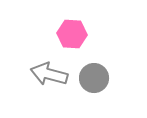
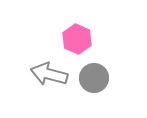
pink hexagon: moved 5 px right, 5 px down; rotated 20 degrees clockwise
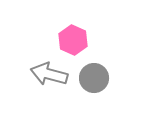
pink hexagon: moved 4 px left, 1 px down
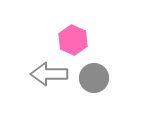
gray arrow: rotated 15 degrees counterclockwise
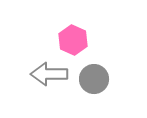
gray circle: moved 1 px down
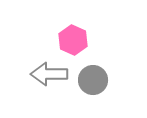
gray circle: moved 1 px left, 1 px down
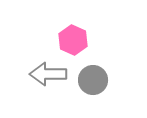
gray arrow: moved 1 px left
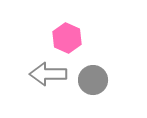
pink hexagon: moved 6 px left, 2 px up
